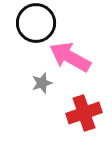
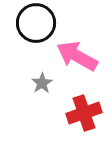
pink arrow: moved 7 px right, 1 px up
gray star: rotated 15 degrees counterclockwise
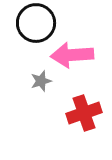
pink arrow: moved 5 px left, 1 px up; rotated 33 degrees counterclockwise
gray star: moved 1 px left, 2 px up; rotated 15 degrees clockwise
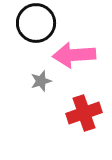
pink arrow: moved 2 px right
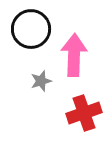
black circle: moved 5 px left, 6 px down
pink arrow: rotated 96 degrees clockwise
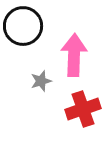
black circle: moved 8 px left, 3 px up
red cross: moved 1 px left, 4 px up
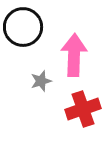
black circle: moved 1 px down
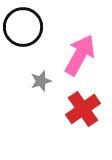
pink arrow: moved 6 px right; rotated 27 degrees clockwise
red cross: rotated 16 degrees counterclockwise
